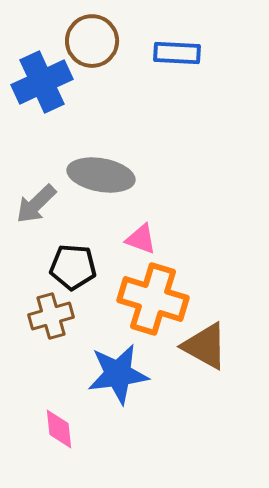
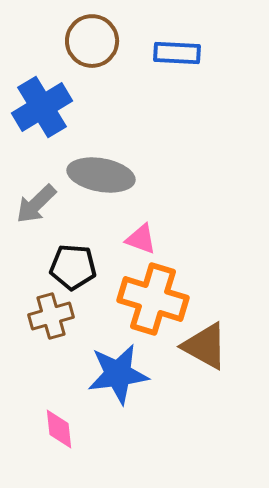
blue cross: moved 25 px down; rotated 6 degrees counterclockwise
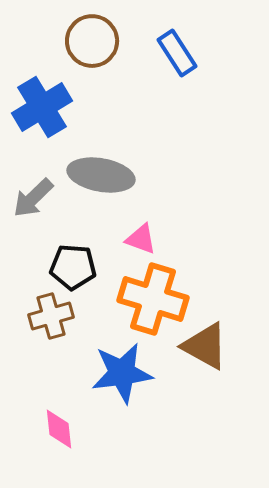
blue rectangle: rotated 54 degrees clockwise
gray arrow: moved 3 px left, 6 px up
blue star: moved 4 px right, 1 px up
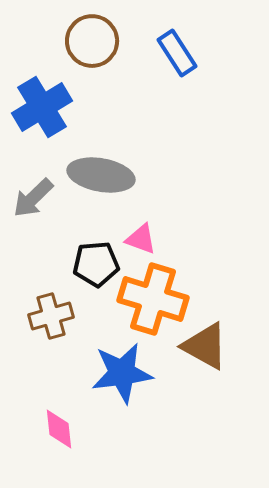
black pentagon: moved 23 px right, 3 px up; rotated 9 degrees counterclockwise
